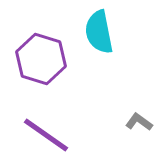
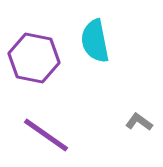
cyan semicircle: moved 4 px left, 9 px down
purple hexagon: moved 7 px left, 1 px up; rotated 6 degrees counterclockwise
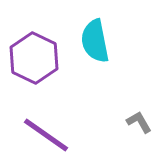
purple hexagon: rotated 15 degrees clockwise
gray L-shape: rotated 24 degrees clockwise
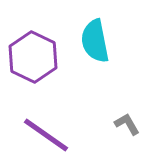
purple hexagon: moved 1 px left, 1 px up
gray L-shape: moved 12 px left, 2 px down
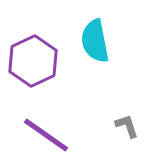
purple hexagon: moved 4 px down; rotated 9 degrees clockwise
gray L-shape: moved 2 px down; rotated 12 degrees clockwise
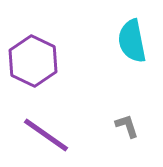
cyan semicircle: moved 37 px right
purple hexagon: rotated 9 degrees counterclockwise
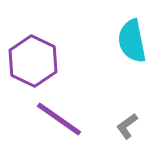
gray L-shape: rotated 108 degrees counterclockwise
purple line: moved 13 px right, 16 px up
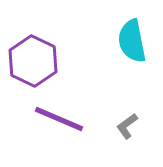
purple line: rotated 12 degrees counterclockwise
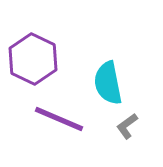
cyan semicircle: moved 24 px left, 42 px down
purple hexagon: moved 2 px up
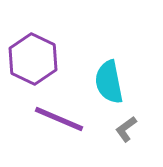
cyan semicircle: moved 1 px right, 1 px up
gray L-shape: moved 1 px left, 3 px down
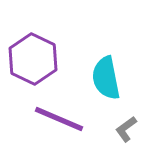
cyan semicircle: moved 3 px left, 4 px up
